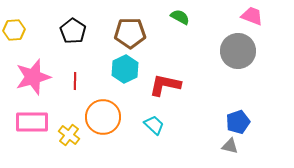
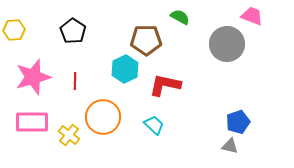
brown pentagon: moved 16 px right, 7 px down
gray circle: moved 11 px left, 7 px up
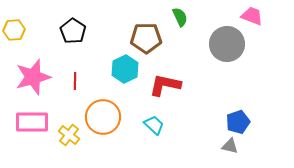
green semicircle: rotated 36 degrees clockwise
brown pentagon: moved 2 px up
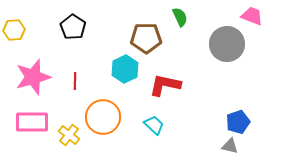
black pentagon: moved 4 px up
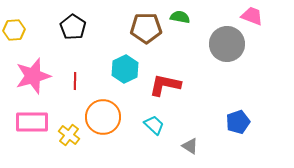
green semicircle: rotated 54 degrees counterclockwise
brown pentagon: moved 10 px up
pink star: moved 1 px up
gray triangle: moved 40 px left; rotated 18 degrees clockwise
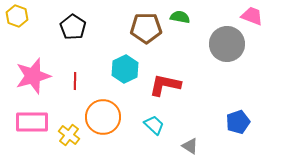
yellow hexagon: moved 3 px right, 14 px up; rotated 25 degrees clockwise
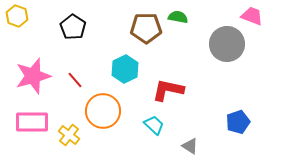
green semicircle: moved 2 px left
red line: moved 1 px up; rotated 42 degrees counterclockwise
red L-shape: moved 3 px right, 5 px down
orange circle: moved 6 px up
